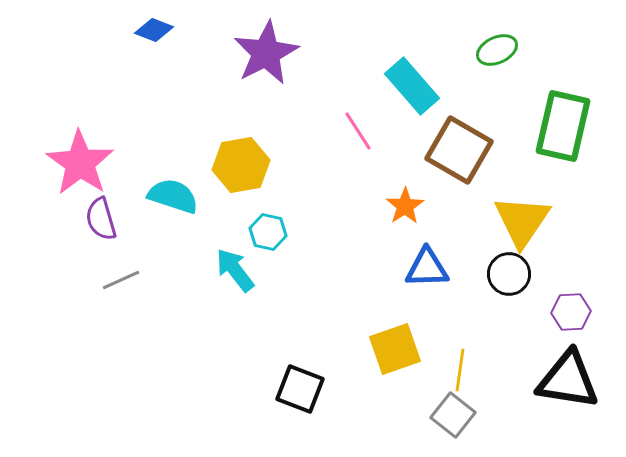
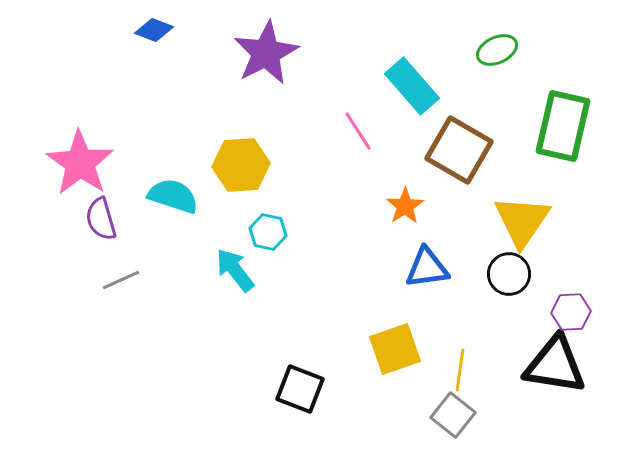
yellow hexagon: rotated 6 degrees clockwise
blue triangle: rotated 6 degrees counterclockwise
black triangle: moved 13 px left, 15 px up
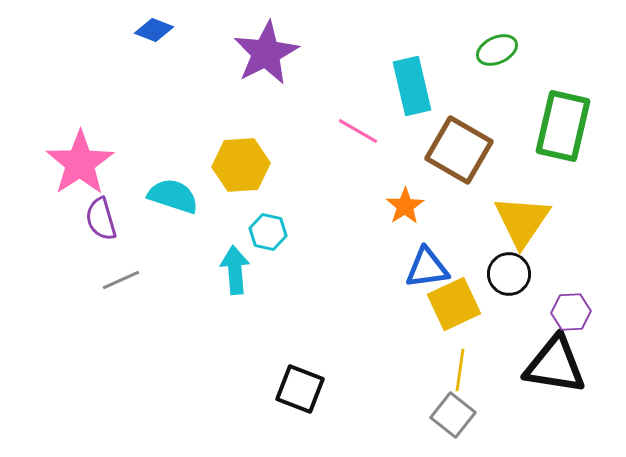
cyan rectangle: rotated 28 degrees clockwise
pink line: rotated 27 degrees counterclockwise
pink star: rotated 4 degrees clockwise
cyan arrow: rotated 33 degrees clockwise
yellow square: moved 59 px right, 45 px up; rotated 6 degrees counterclockwise
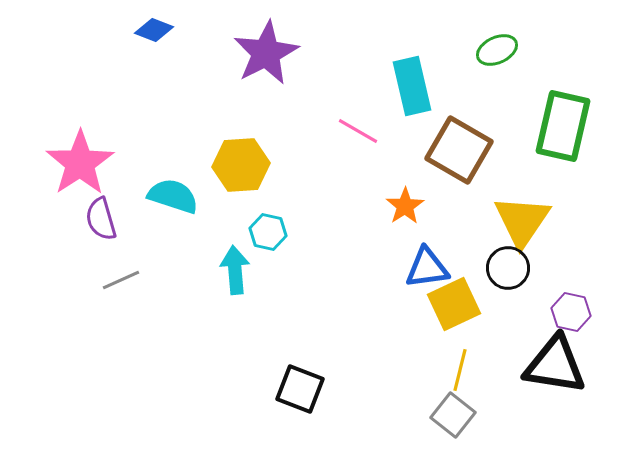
black circle: moved 1 px left, 6 px up
purple hexagon: rotated 15 degrees clockwise
yellow line: rotated 6 degrees clockwise
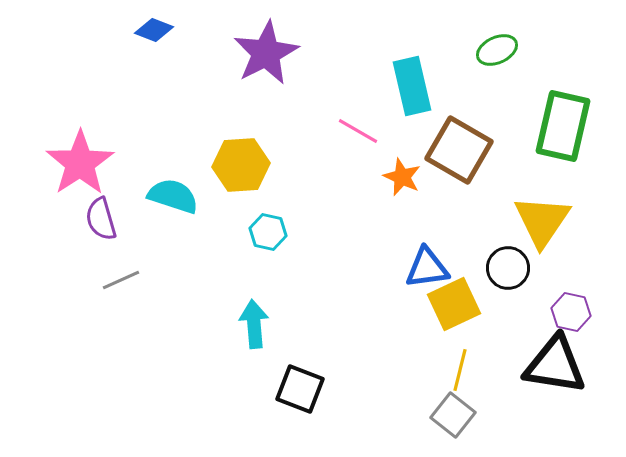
orange star: moved 3 px left, 29 px up; rotated 15 degrees counterclockwise
yellow triangle: moved 20 px right
cyan arrow: moved 19 px right, 54 px down
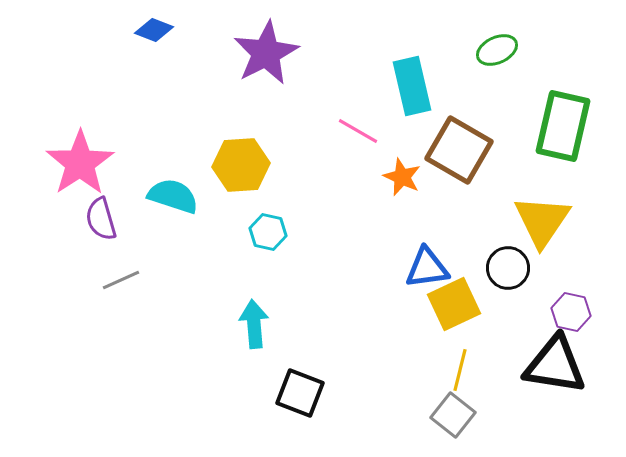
black square: moved 4 px down
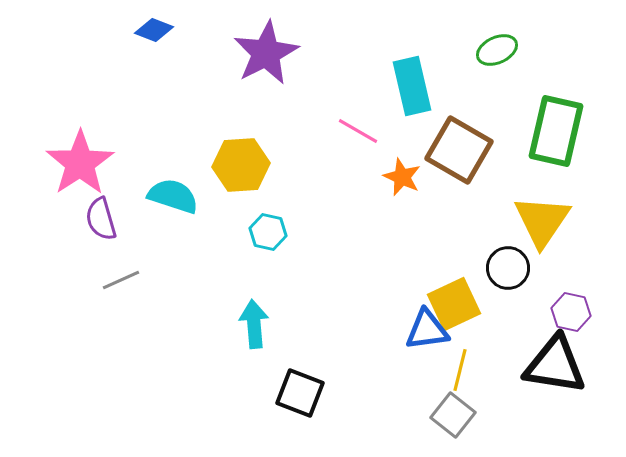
green rectangle: moved 7 px left, 5 px down
blue triangle: moved 62 px down
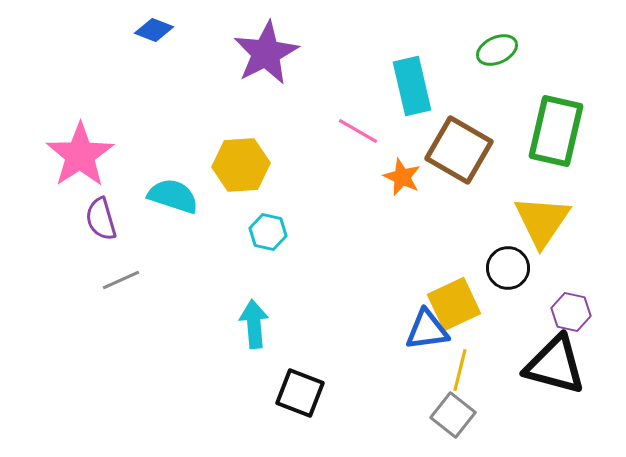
pink star: moved 8 px up
black triangle: rotated 6 degrees clockwise
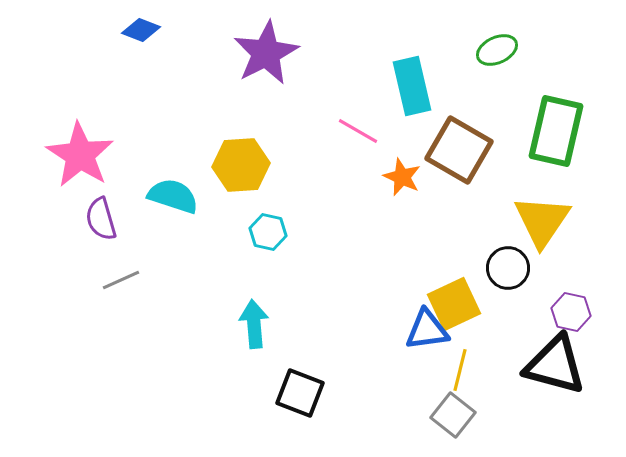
blue diamond: moved 13 px left
pink star: rotated 6 degrees counterclockwise
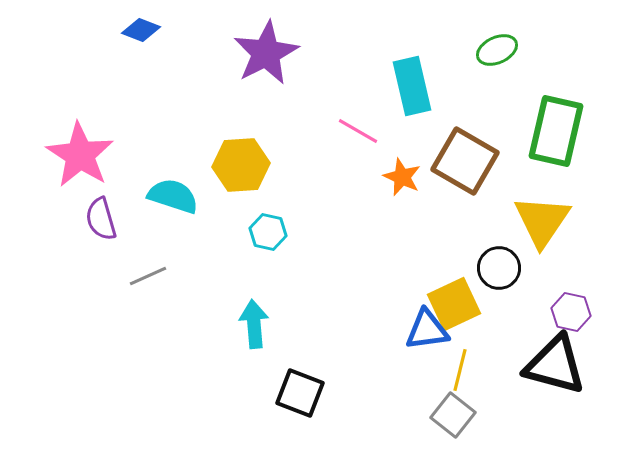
brown square: moved 6 px right, 11 px down
black circle: moved 9 px left
gray line: moved 27 px right, 4 px up
